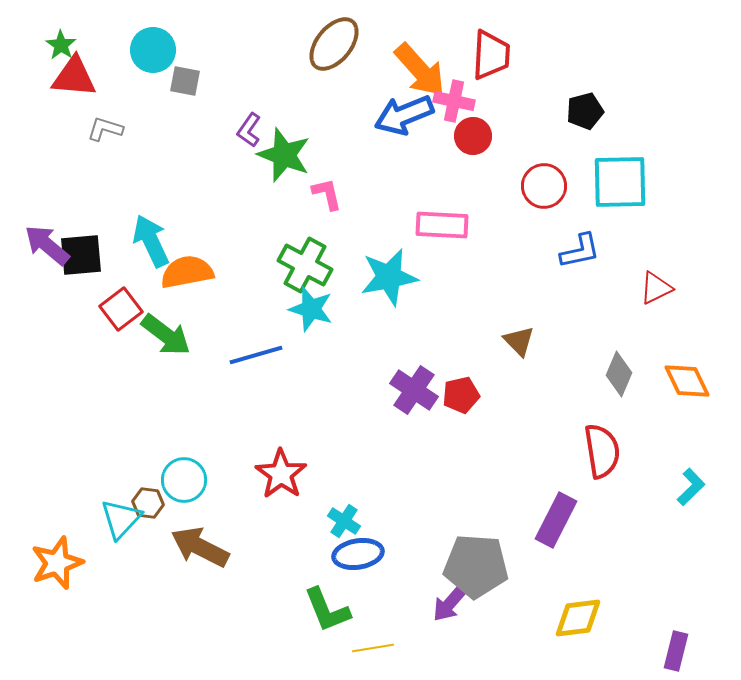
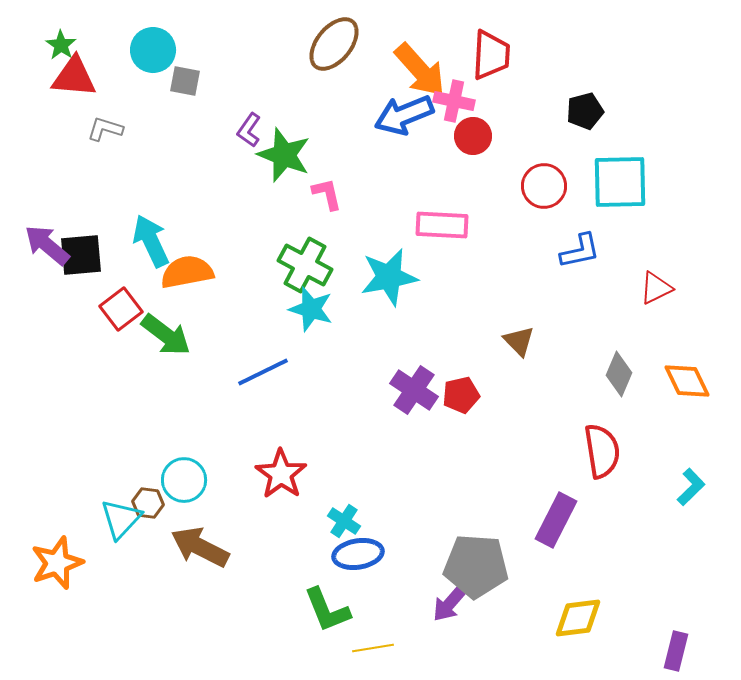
blue line at (256, 355): moved 7 px right, 17 px down; rotated 10 degrees counterclockwise
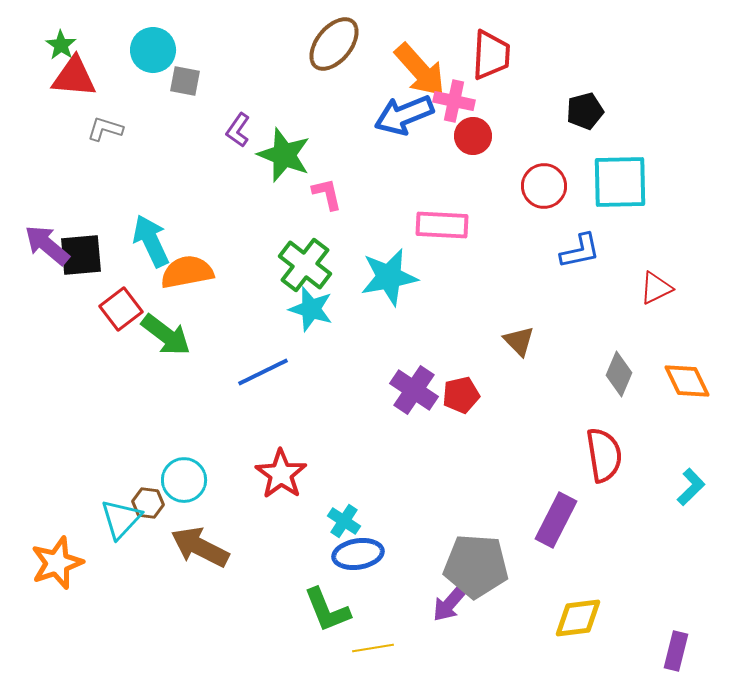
purple L-shape at (249, 130): moved 11 px left
green cross at (305, 265): rotated 10 degrees clockwise
red semicircle at (602, 451): moved 2 px right, 4 px down
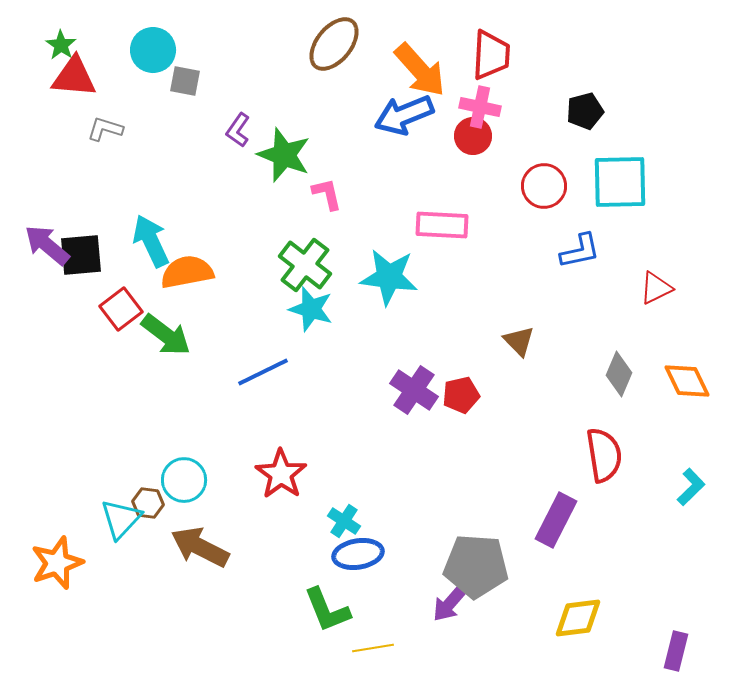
pink cross at (454, 101): moved 26 px right, 6 px down
cyan star at (389, 277): rotated 18 degrees clockwise
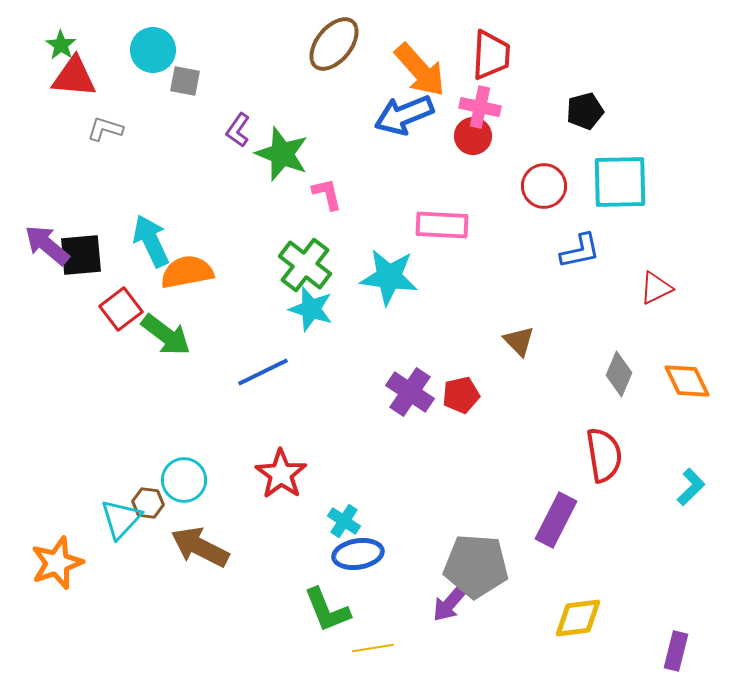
green star at (284, 155): moved 2 px left, 1 px up
purple cross at (414, 390): moved 4 px left, 2 px down
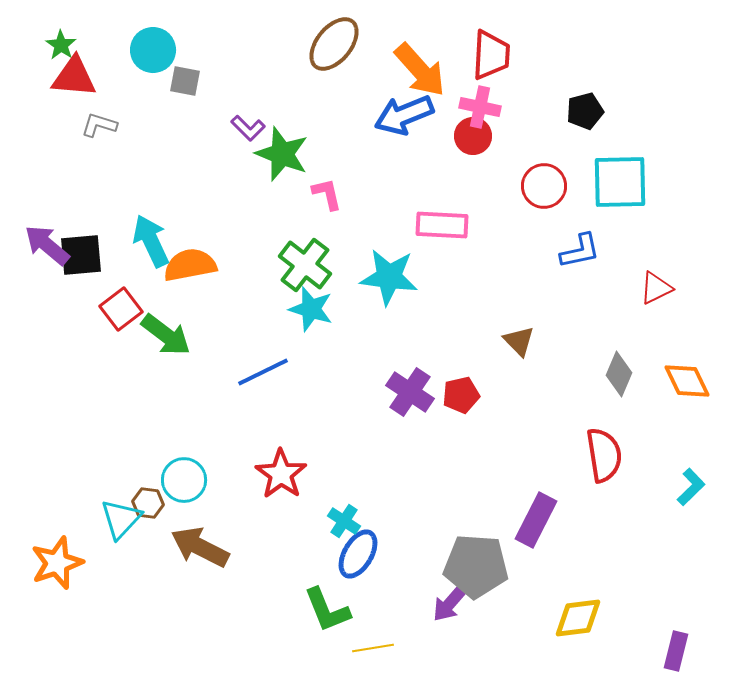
gray L-shape at (105, 129): moved 6 px left, 4 px up
purple L-shape at (238, 130): moved 10 px right, 2 px up; rotated 80 degrees counterclockwise
orange semicircle at (187, 272): moved 3 px right, 7 px up
purple rectangle at (556, 520): moved 20 px left
blue ellipse at (358, 554): rotated 51 degrees counterclockwise
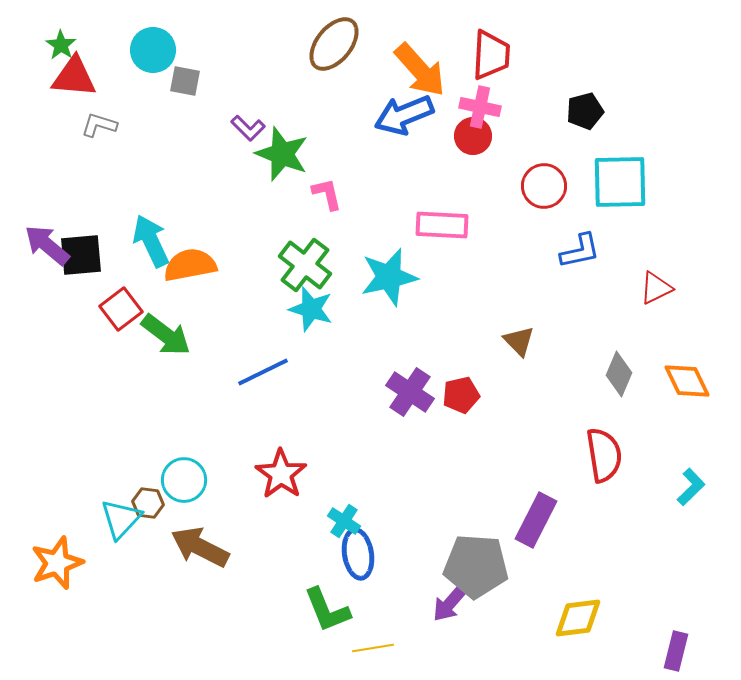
cyan star at (389, 277): rotated 20 degrees counterclockwise
blue ellipse at (358, 554): rotated 39 degrees counterclockwise
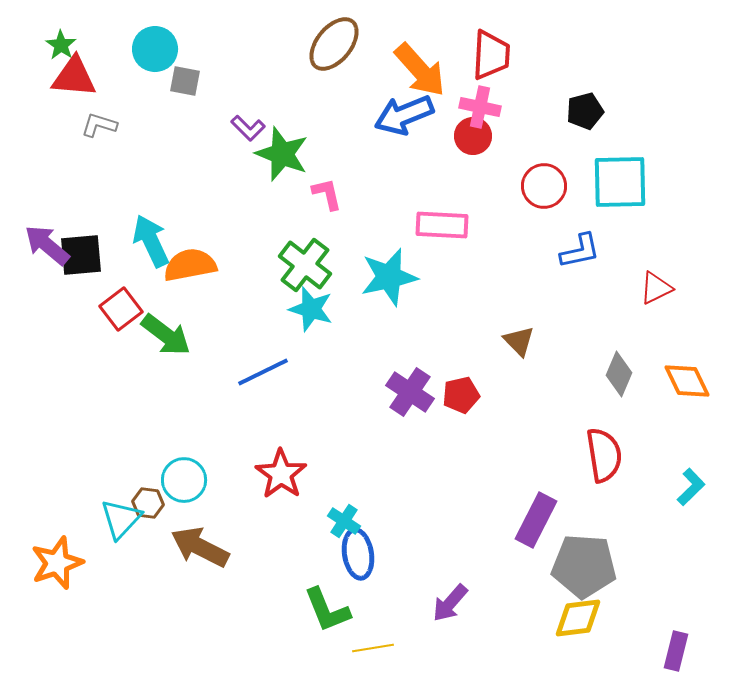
cyan circle at (153, 50): moved 2 px right, 1 px up
gray pentagon at (476, 566): moved 108 px right
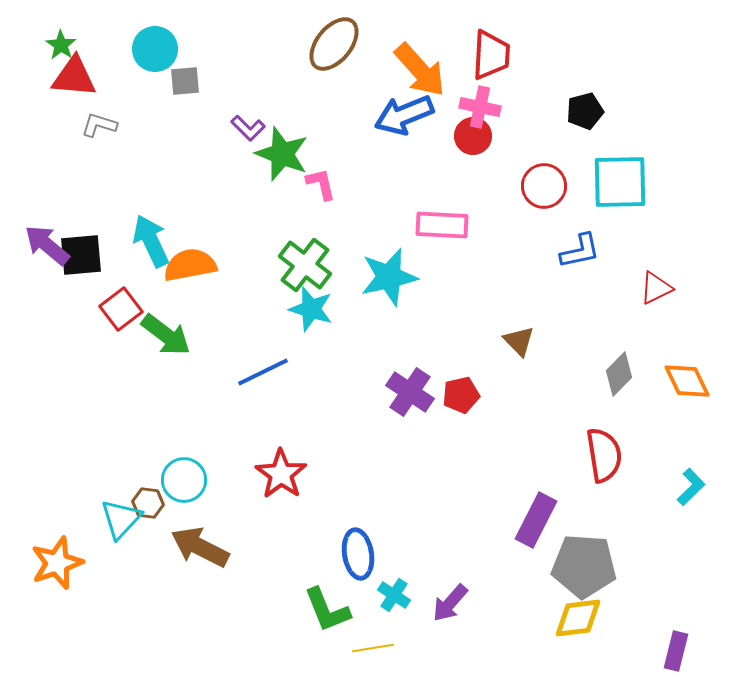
gray square at (185, 81): rotated 16 degrees counterclockwise
pink L-shape at (327, 194): moved 6 px left, 10 px up
gray diamond at (619, 374): rotated 21 degrees clockwise
cyan cross at (344, 521): moved 50 px right, 74 px down
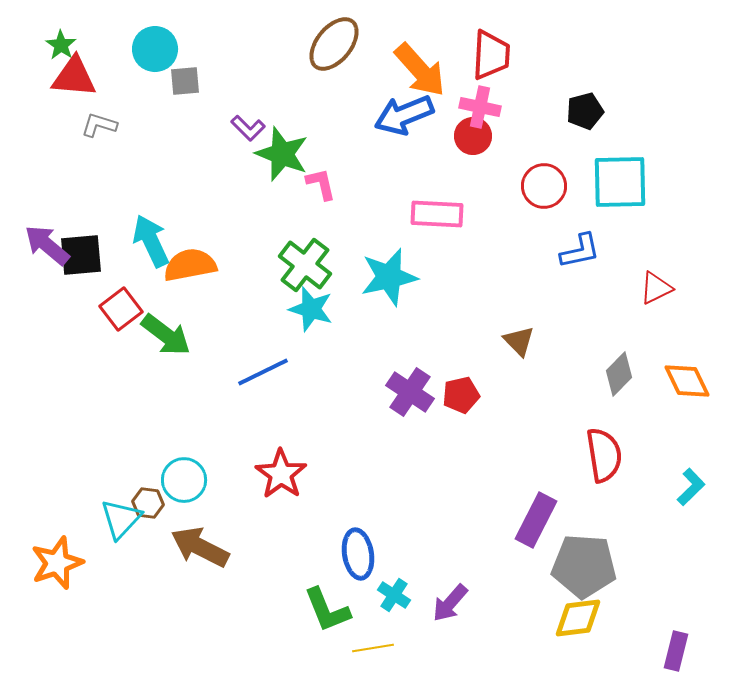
pink rectangle at (442, 225): moved 5 px left, 11 px up
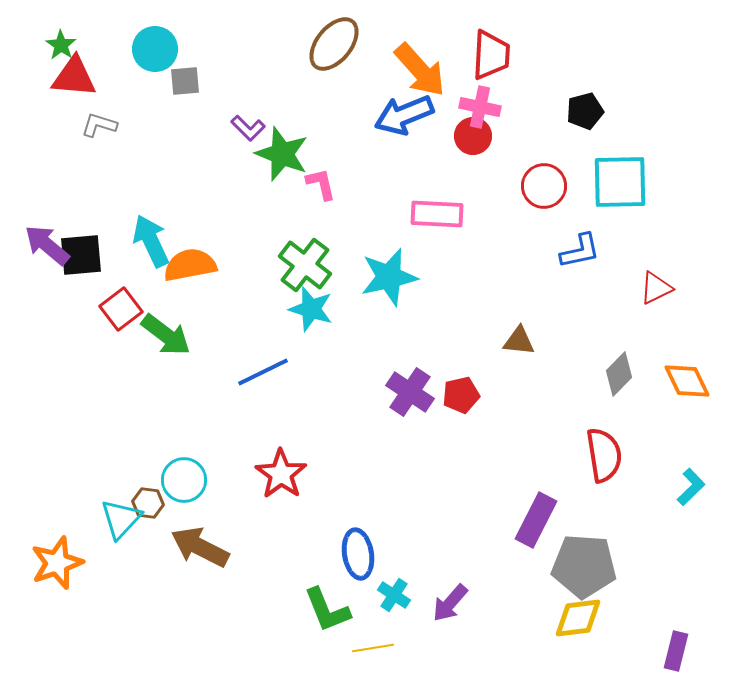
brown triangle at (519, 341): rotated 40 degrees counterclockwise
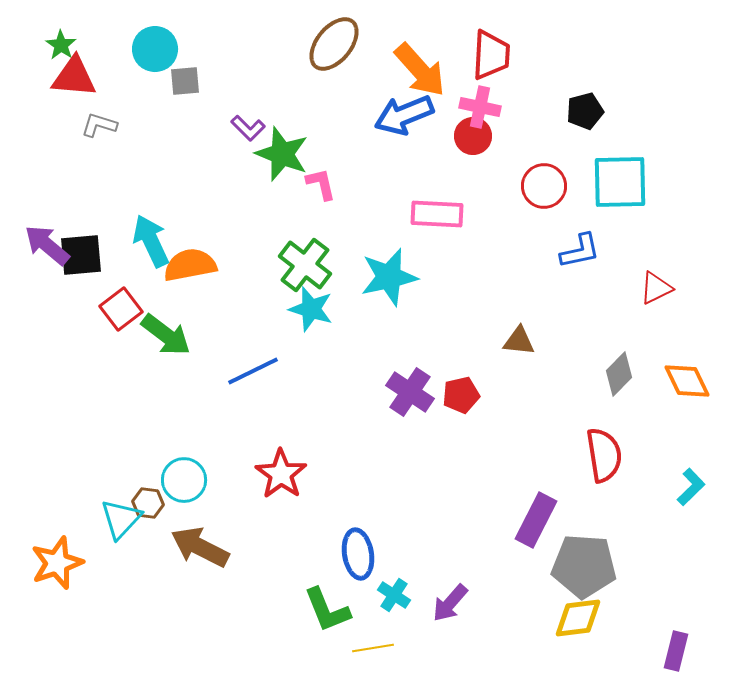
blue line at (263, 372): moved 10 px left, 1 px up
